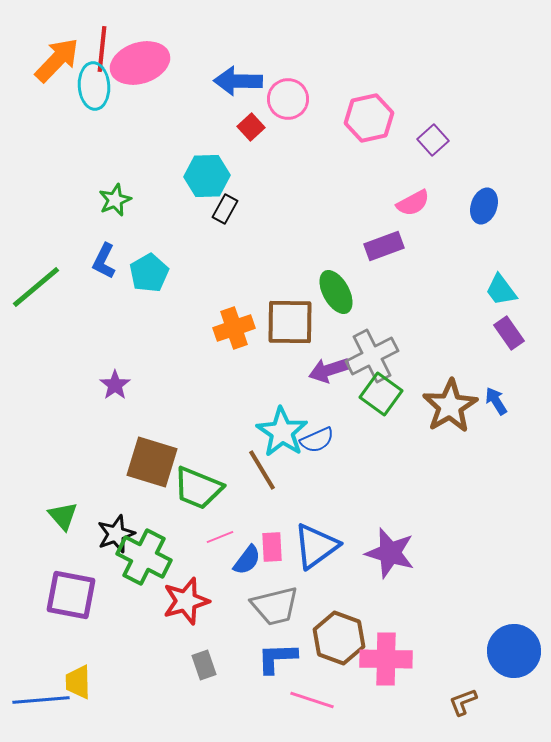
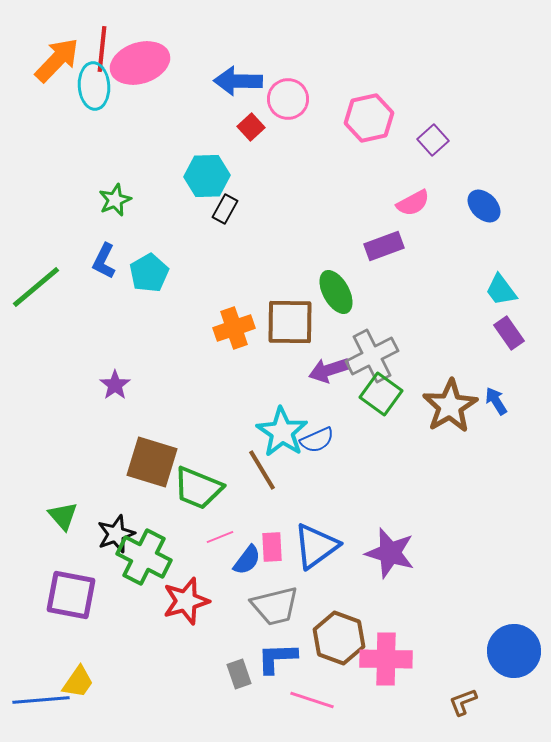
blue ellipse at (484, 206): rotated 64 degrees counterclockwise
gray rectangle at (204, 665): moved 35 px right, 9 px down
yellow trapezoid at (78, 682): rotated 144 degrees counterclockwise
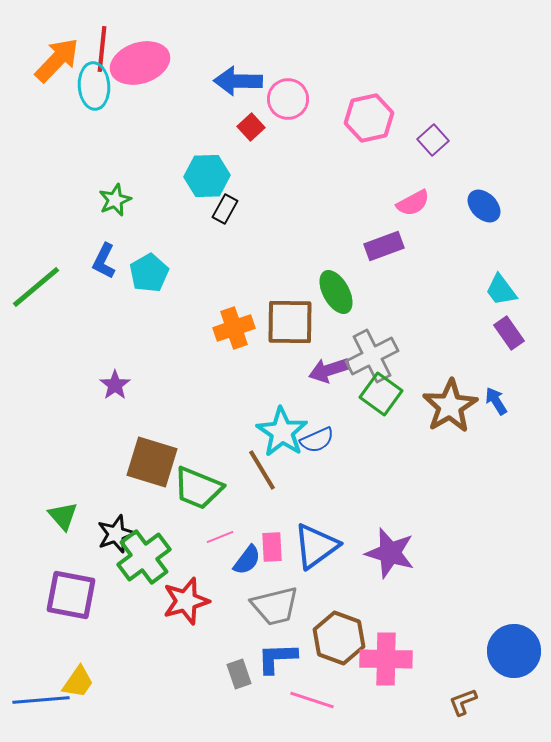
green cross at (144, 557): rotated 26 degrees clockwise
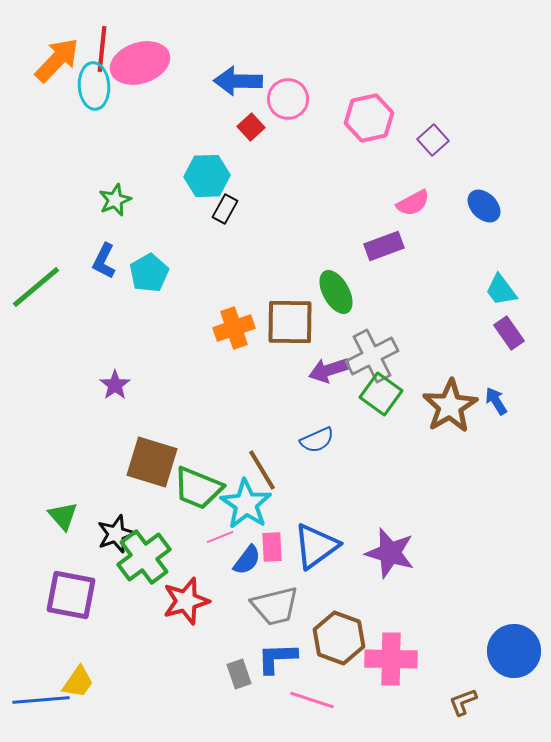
cyan star at (282, 432): moved 36 px left, 72 px down
pink cross at (386, 659): moved 5 px right
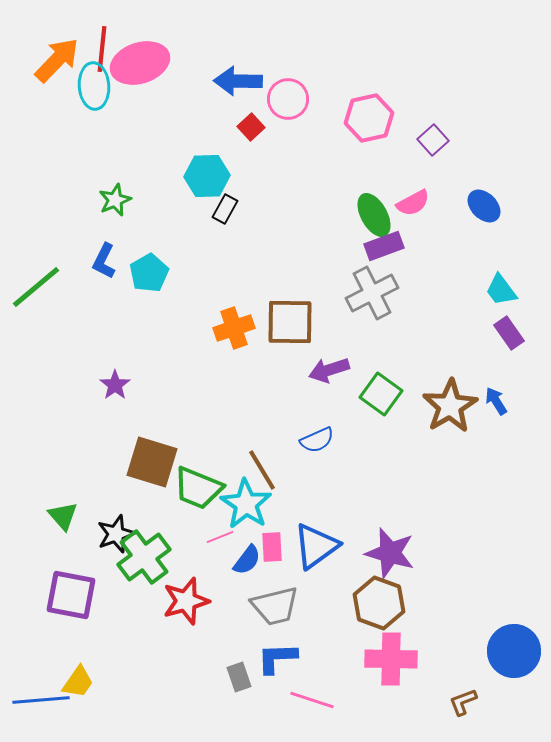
green ellipse at (336, 292): moved 38 px right, 77 px up
gray cross at (372, 356): moved 63 px up
brown hexagon at (339, 638): moved 40 px right, 35 px up
gray rectangle at (239, 674): moved 3 px down
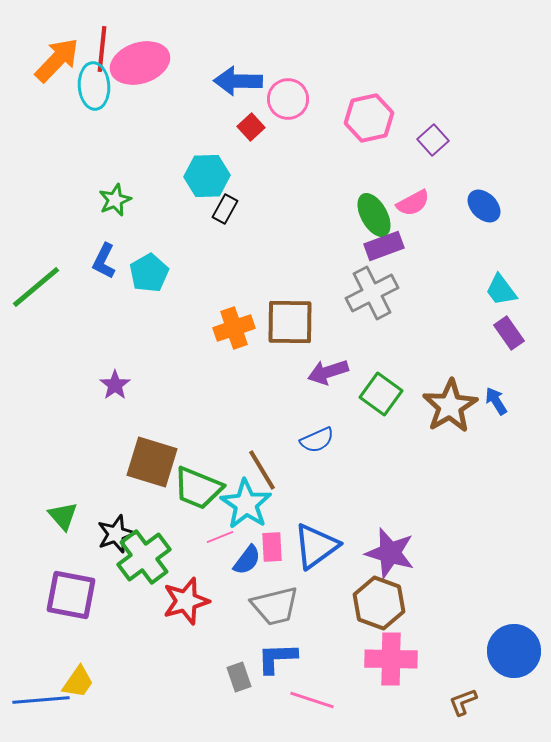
purple arrow at (329, 370): moved 1 px left, 2 px down
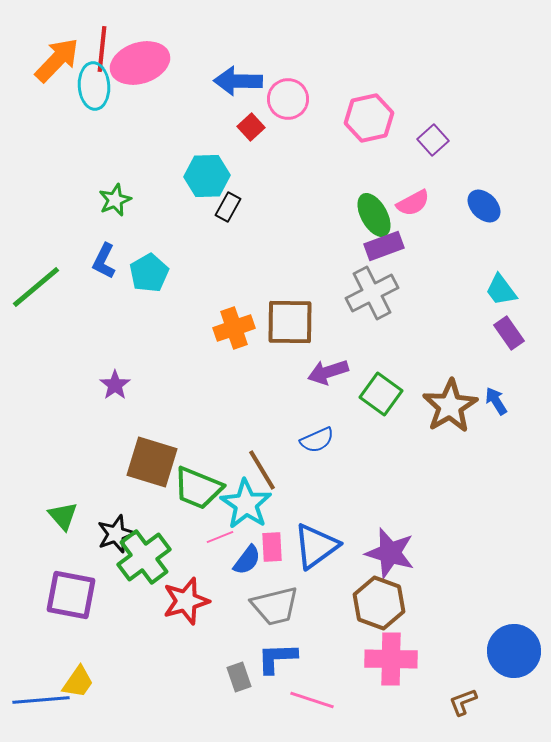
black rectangle at (225, 209): moved 3 px right, 2 px up
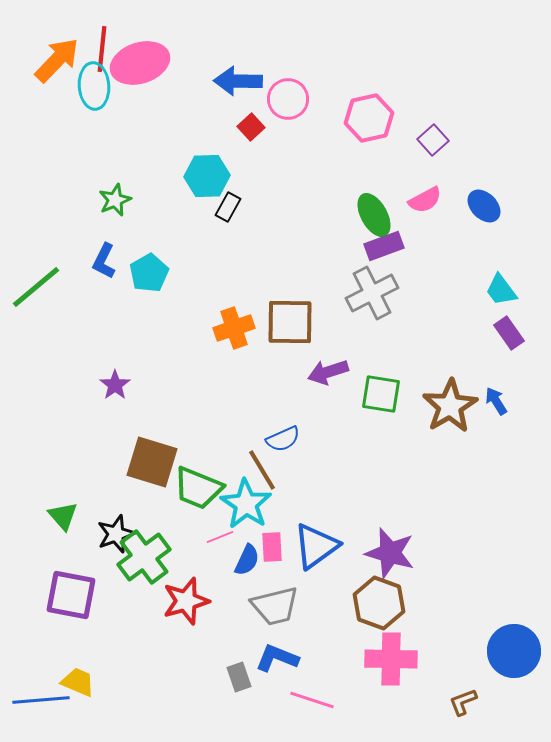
pink semicircle at (413, 203): moved 12 px right, 3 px up
green square at (381, 394): rotated 27 degrees counterclockwise
blue semicircle at (317, 440): moved 34 px left, 1 px up
blue semicircle at (247, 560): rotated 12 degrees counterclockwise
blue L-shape at (277, 658): rotated 24 degrees clockwise
yellow trapezoid at (78, 682): rotated 102 degrees counterclockwise
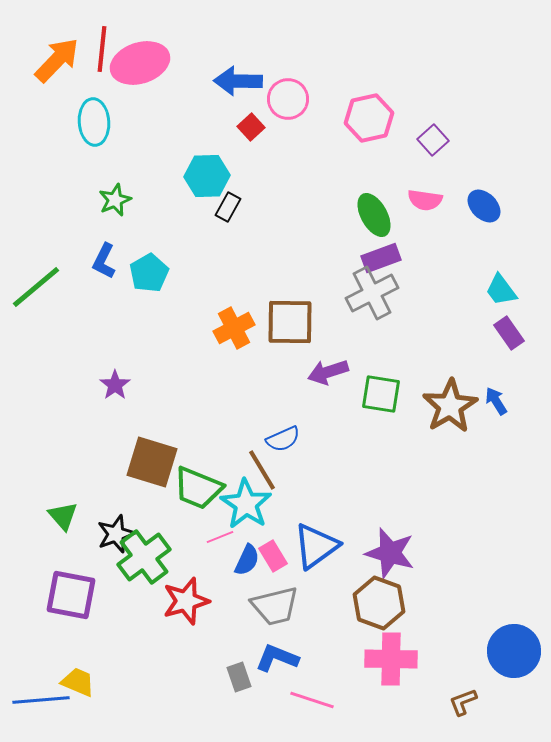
cyan ellipse at (94, 86): moved 36 px down
pink semicircle at (425, 200): rotated 36 degrees clockwise
purple rectangle at (384, 246): moved 3 px left, 12 px down
orange cross at (234, 328): rotated 9 degrees counterclockwise
pink rectangle at (272, 547): moved 1 px right, 9 px down; rotated 28 degrees counterclockwise
